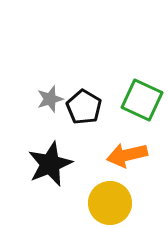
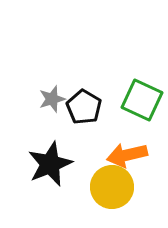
gray star: moved 2 px right
yellow circle: moved 2 px right, 16 px up
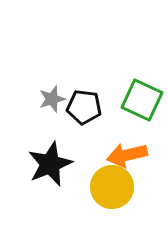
black pentagon: rotated 24 degrees counterclockwise
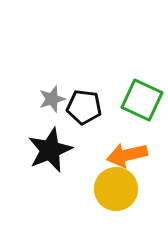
black star: moved 14 px up
yellow circle: moved 4 px right, 2 px down
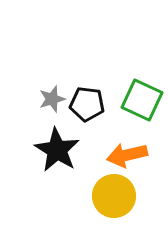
black pentagon: moved 3 px right, 3 px up
black star: moved 7 px right; rotated 18 degrees counterclockwise
yellow circle: moved 2 px left, 7 px down
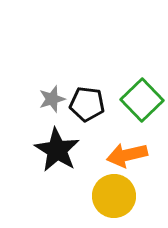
green square: rotated 21 degrees clockwise
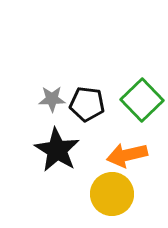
gray star: rotated 16 degrees clockwise
yellow circle: moved 2 px left, 2 px up
